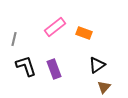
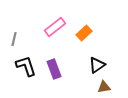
orange rectangle: rotated 63 degrees counterclockwise
brown triangle: rotated 40 degrees clockwise
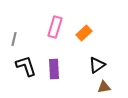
pink rectangle: rotated 35 degrees counterclockwise
purple rectangle: rotated 18 degrees clockwise
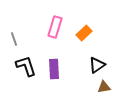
gray line: rotated 32 degrees counterclockwise
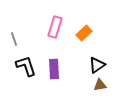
brown triangle: moved 4 px left, 2 px up
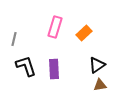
gray line: rotated 32 degrees clockwise
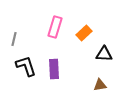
black triangle: moved 7 px right, 11 px up; rotated 36 degrees clockwise
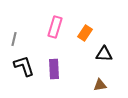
orange rectangle: moved 1 px right; rotated 14 degrees counterclockwise
black L-shape: moved 2 px left
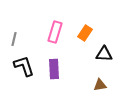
pink rectangle: moved 5 px down
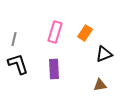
black triangle: rotated 24 degrees counterclockwise
black L-shape: moved 6 px left, 2 px up
